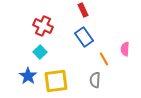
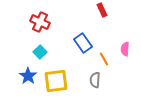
red rectangle: moved 19 px right
red cross: moved 3 px left, 4 px up
blue rectangle: moved 1 px left, 6 px down
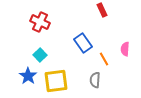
cyan square: moved 3 px down
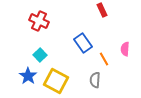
red cross: moved 1 px left, 1 px up
yellow square: rotated 35 degrees clockwise
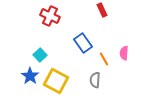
red cross: moved 11 px right, 5 px up
pink semicircle: moved 1 px left, 4 px down
blue star: moved 2 px right
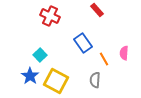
red rectangle: moved 5 px left; rotated 16 degrees counterclockwise
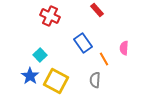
pink semicircle: moved 5 px up
